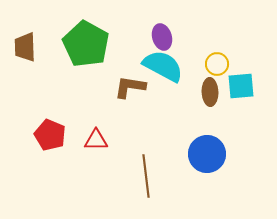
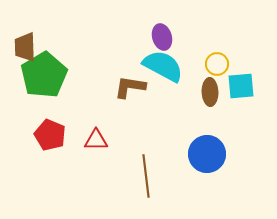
green pentagon: moved 42 px left, 31 px down; rotated 12 degrees clockwise
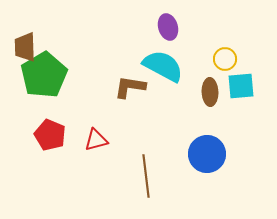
purple ellipse: moved 6 px right, 10 px up
yellow circle: moved 8 px right, 5 px up
red triangle: rotated 15 degrees counterclockwise
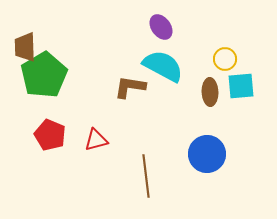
purple ellipse: moved 7 px left; rotated 20 degrees counterclockwise
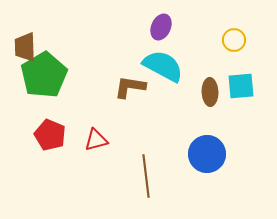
purple ellipse: rotated 60 degrees clockwise
yellow circle: moved 9 px right, 19 px up
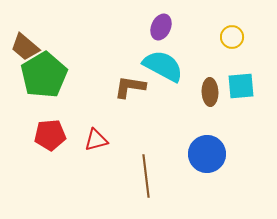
yellow circle: moved 2 px left, 3 px up
brown trapezoid: rotated 48 degrees counterclockwise
red pentagon: rotated 28 degrees counterclockwise
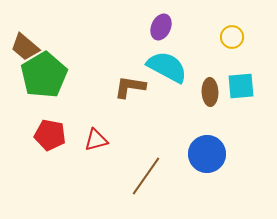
cyan semicircle: moved 4 px right, 1 px down
red pentagon: rotated 16 degrees clockwise
brown line: rotated 42 degrees clockwise
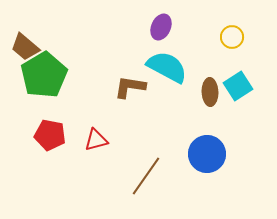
cyan square: moved 3 px left; rotated 28 degrees counterclockwise
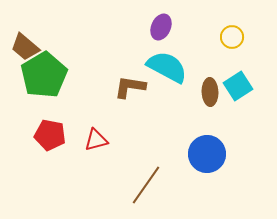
brown line: moved 9 px down
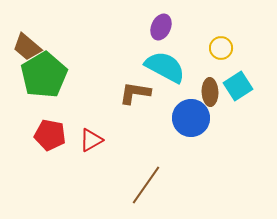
yellow circle: moved 11 px left, 11 px down
brown trapezoid: moved 2 px right
cyan semicircle: moved 2 px left
brown L-shape: moved 5 px right, 6 px down
red triangle: moved 5 px left; rotated 15 degrees counterclockwise
blue circle: moved 16 px left, 36 px up
